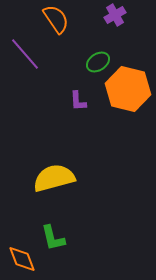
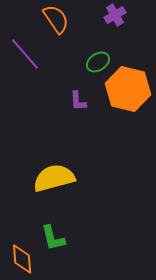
orange diamond: rotated 16 degrees clockwise
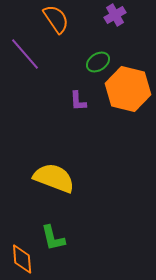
yellow semicircle: rotated 36 degrees clockwise
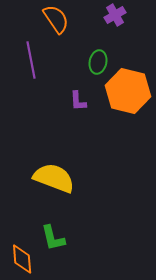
purple line: moved 6 px right, 6 px down; rotated 30 degrees clockwise
green ellipse: rotated 45 degrees counterclockwise
orange hexagon: moved 2 px down
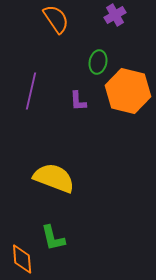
purple line: moved 31 px down; rotated 24 degrees clockwise
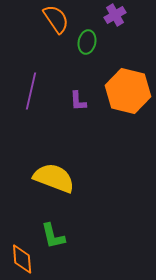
green ellipse: moved 11 px left, 20 px up
green L-shape: moved 2 px up
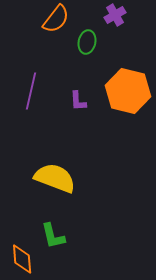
orange semicircle: rotated 72 degrees clockwise
yellow semicircle: moved 1 px right
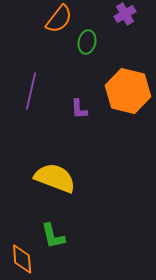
purple cross: moved 10 px right, 1 px up
orange semicircle: moved 3 px right
purple L-shape: moved 1 px right, 8 px down
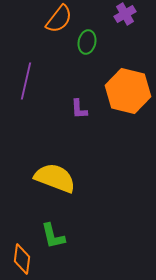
purple line: moved 5 px left, 10 px up
orange diamond: rotated 12 degrees clockwise
